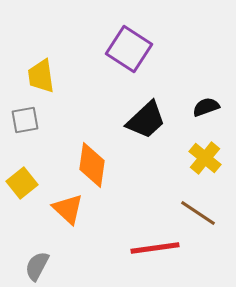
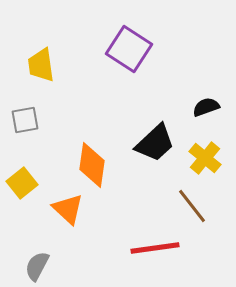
yellow trapezoid: moved 11 px up
black trapezoid: moved 9 px right, 23 px down
brown line: moved 6 px left, 7 px up; rotated 18 degrees clockwise
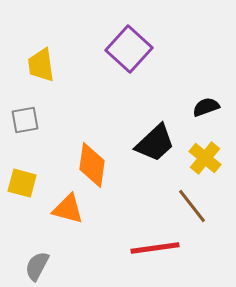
purple square: rotated 9 degrees clockwise
yellow square: rotated 36 degrees counterclockwise
orange triangle: rotated 28 degrees counterclockwise
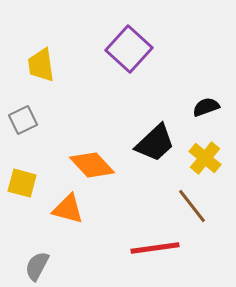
gray square: moved 2 px left; rotated 16 degrees counterclockwise
orange diamond: rotated 51 degrees counterclockwise
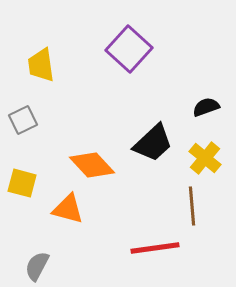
black trapezoid: moved 2 px left
brown line: rotated 33 degrees clockwise
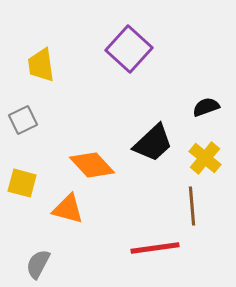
gray semicircle: moved 1 px right, 2 px up
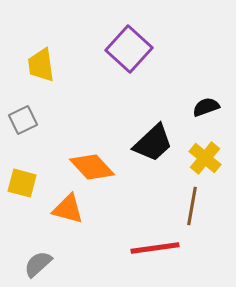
orange diamond: moved 2 px down
brown line: rotated 15 degrees clockwise
gray semicircle: rotated 20 degrees clockwise
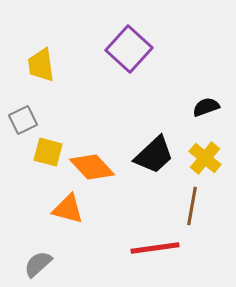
black trapezoid: moved 1 px right, 12 px down
yellow square: moved 26 px right, 31 px up
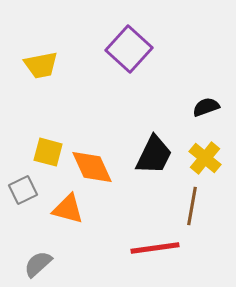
yellow trapezoid: rotated 93 degrees counterclockwise
gray square: moved 70 px down
black trapezoid: rotated 21 degrees counterclockwise
orange diamond: rotated 18 degrees clockwise
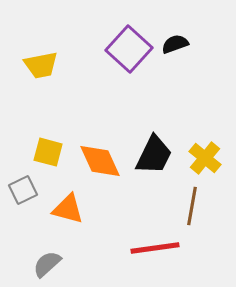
black semicircle: moved 31 px left, 63 px up
orange diamond: moved 8 px right, 6 px up
gray semicircle: moved 9 px right
